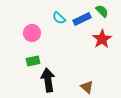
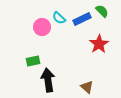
pink circle: moved 10 px right, 6 px up
red star: moved 3 px left, 5 px down
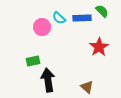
blue rectangle: moved 1 px up; rotated 24 degrees clockwise
red star: moved 3 px down
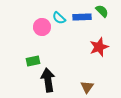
blue rectangle: moved 1 px up
red star: rotated 12 degrees clockwise
brown triangle: rotated 24 degrees clockwise
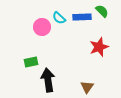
green rectangle: moved 2 px left, 1 px down
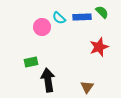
green semicircle: moved 1 px down
